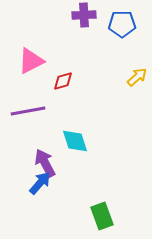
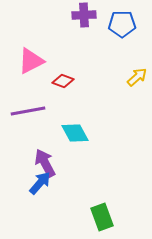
red diamond: rotated 35 degrees clockwise
cyan diamond: moved 8 px up; rotated 12 degrees counterclockwise
green rectangle: moved 1 px down
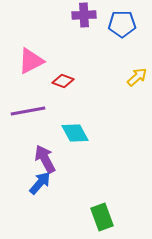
purple arrow: moved 4 px up
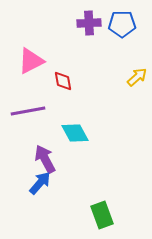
purple cross: moved 5 px right, 8 px down
red diamond: rotated 60 degrees clockwise
green rectangle: moved 2 px up
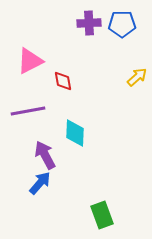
pink triangle: moved 1 px left
cyan diamond: rotated 32 degrees clockwise
purple arrow: moved 4 px up
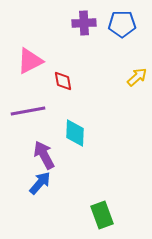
purple cross: moved 5 px left
purple arrow: moved 1 px left
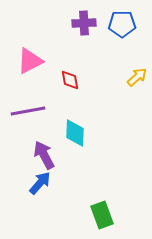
red diamond: moved 7 px right, 1 px up
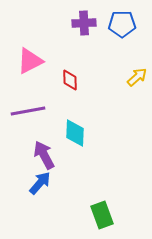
red diamond: rotated 10 degrees clockwise
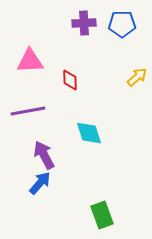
pink triangle: rotated 24 degrees clockwise
cyan diamond: moved 14 px right; rotated 20 degrees counterclockwise
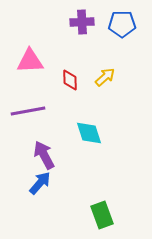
purple cross: moved 2 px left, 1 px up
yellow arrow: moved 32 px left
